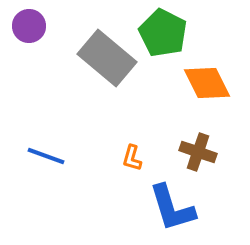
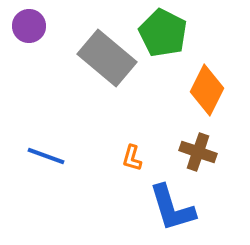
orange diamond: moved 7 px down; rotated 54 degrees clockwise
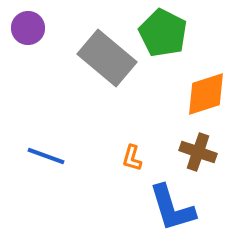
purple circle: moved 1 px left, 2 px down
orange diamond: moved 1 px left, 4 px down; rotated 45 degrees clockwise
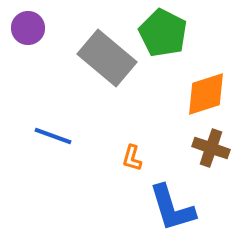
brown cross: moved 13 px right, 4 px up
blue line: moved 7 px right, 20 px up
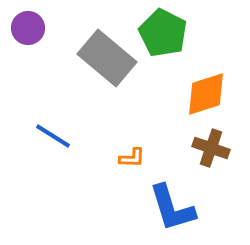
blue line: rotated 12 degrees clockwise
orange L-shape: rotated 104 degrees counterclockwise
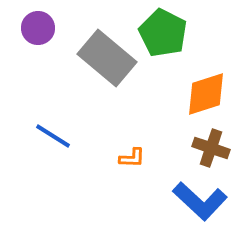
purple circle: moved 10 px right
blue L-shape: moved 28 px right, 7 px up; rotated 30 degrees counterclockwise
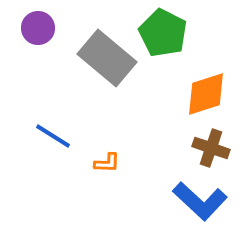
orange L-shape: moved 25 px left, 5 px down
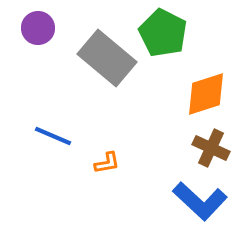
blue line: rotated 9 degrees counterclockwise
brown cross: rotated 6 degrees clockwise
orange L-shape: rotated 12 degrees counterclockwise
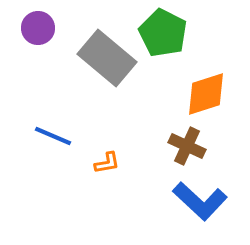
brown cross: moved 24 px left, 2 px up
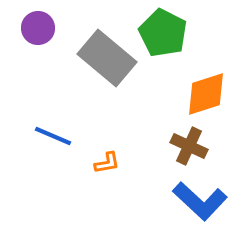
brown cross: moved 2 px right
